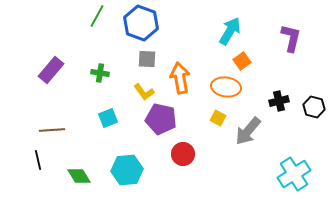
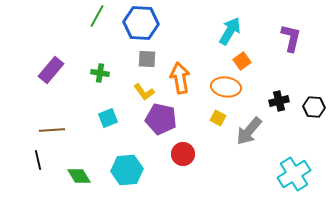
blue hexagon: rotated 16 degrees counterclockwise
black hexagon: rotated 10 degrees counterclockwise
gray arrow: moved 1 px right
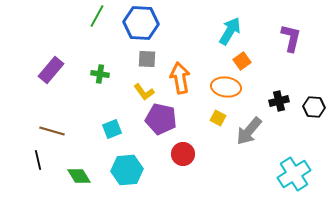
green cross: moved 1 px down
cyan square: moved 4 px right, 11 px down
brown line: moved 1 px down; rotated 20 degrees clockwise
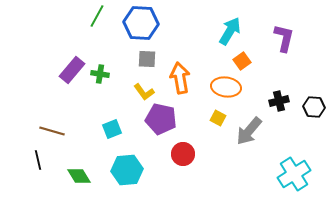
purple L-shape: moved 7 px left
purple rectangle: moved 21 px right
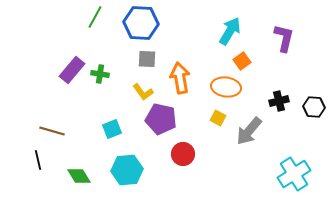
green line: moved 2 px left, 1 px down
yellow L-shape: moved 1 px left
